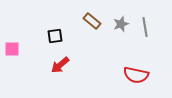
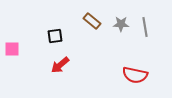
gray star: rotated 21 degrees clockwise
red semicircle: moved 1 px left
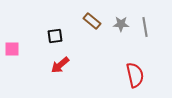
red semicircle: rotated 115 degrees counterclockwise
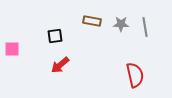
brown rectangle: rotated 30 degrees counterclockwise
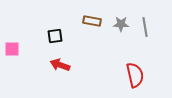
red arrow: rotated 60 degrees clockwise
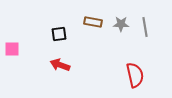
brown rectangle: moved 1 px right, 1 px down
black square: moved 4 px right, 2 px up
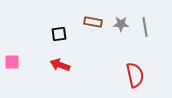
pink square: moved 13 px down
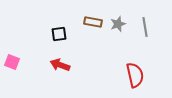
gray star: moved 3 px left; rotated 21 degrees counterclockwise
pink square: rotated 21 degrees clockwise
